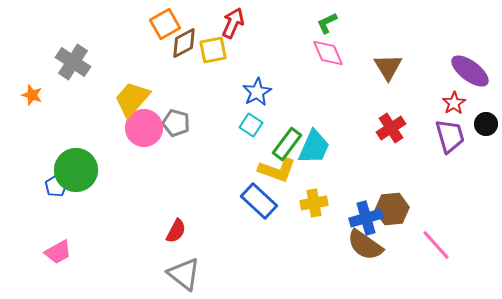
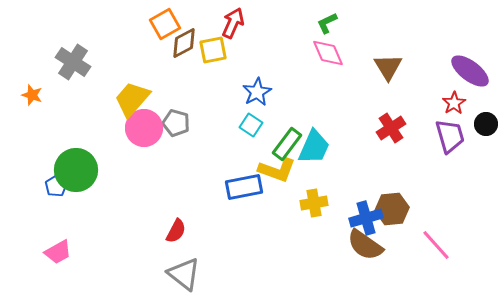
blue rectangle: moved 15 px left, 14 px up; rotated 54 degrees counterclockwise
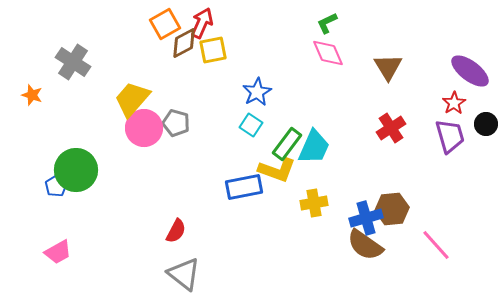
red arrow: moved 31 px left
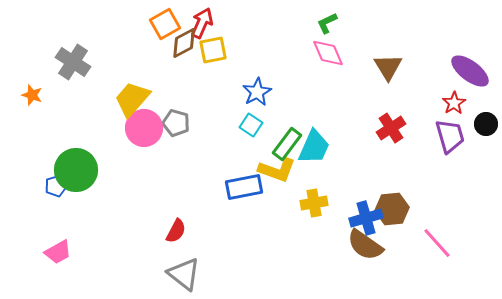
blue pentagon: rotated 15 degrees clockwise
pink line: moved 1 px right, 2 px up
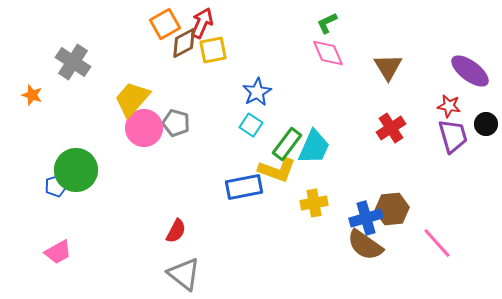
red star: moved 5 px left, 3 px down; rotated 30 degrees counterclockwise
purple trapezoid: moved 3 px right
